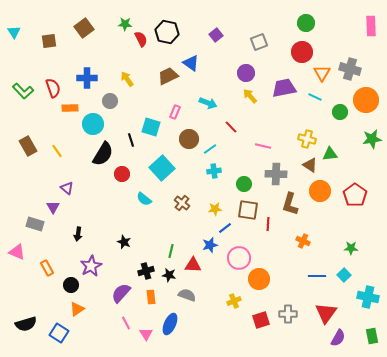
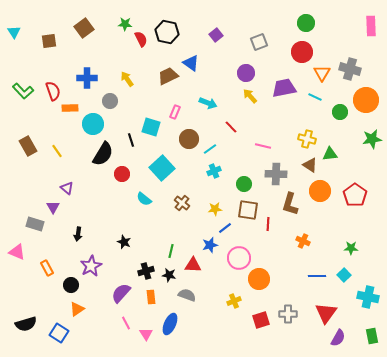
red semicircle at (53, 88): moved 3 px down
cyan cross at (214, 171): rotated 16 degrees counterclockwise
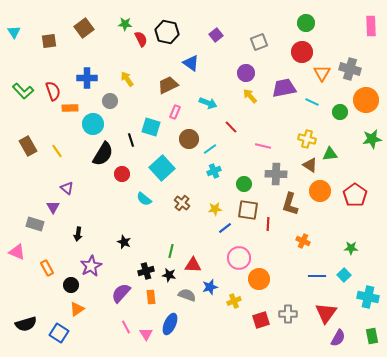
brown trapezoid at (168, 76): moved 9 px down
cyan line at (315, 97): moved 3 px left, 5 px down
blue star at (210, 245): moved 42 px down
pink line at (126, 323): moved 4 px down
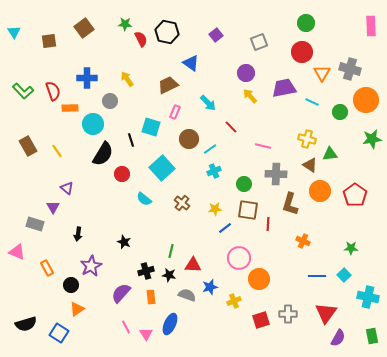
cyan arrow at (208, 103): rotated 24 degrees clockwise
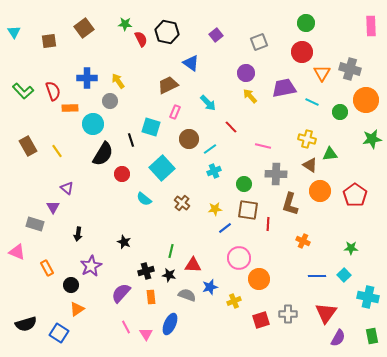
yellow arrow at (127, 79): moved 9 px left, 2 px down
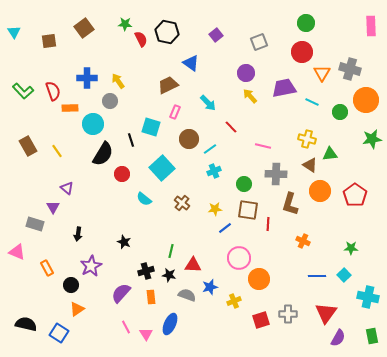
black semicircle at (26, 324): rotated 150 degrees counterclockwise
